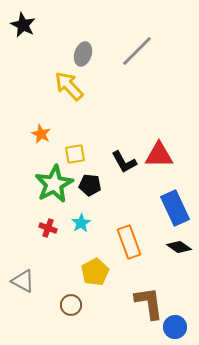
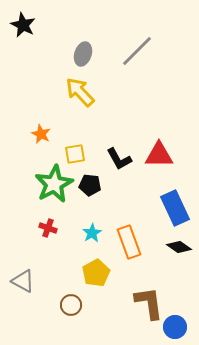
yellow arrow: moved 11 px right, 6 px down
black L-shape: moved 5 px left, 3 px up
cyan star: moved 11 px right, 10 px down
yellow pentagon: moved 1 px right, 1 px down
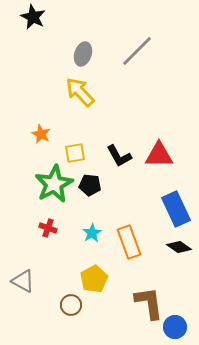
black star: moved 10 px right, 8 px up
yellow square: moved 1 px up
black L-shape: moved 3 px up
blue rectangle: moved 1 px right, 1 px down
yellow pentagon: moved 2 px left, 6 px down
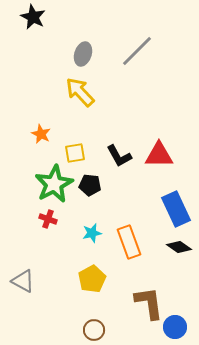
red cross: moved 9 px up
cyan star: rotated 18 degrees clockwise
yellow pentagon: moved 2 px left
brown circle: moved 23 px right, 25 px down
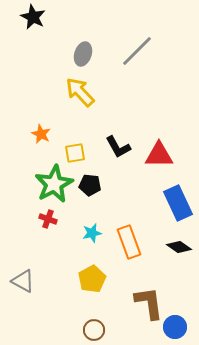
black L-shape: moved 1 px left, 9 px up
blue rectangle: moved 2 px right, 6 px up
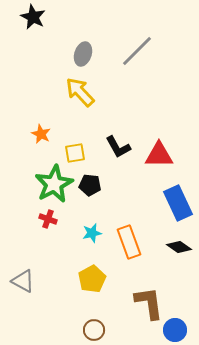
blue circle: moved 3 px down
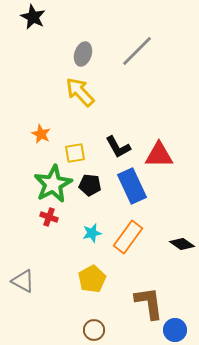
green star: moved 1 px left
blue rectangle: moved 46 px left, 17 px up
red cross: moved 1 px right, 2 px up
orange rectangle: moved 1 px left, 5 px up; rotated 56 degrees clockwise
black diamond: moved 3 px right, 3 px up
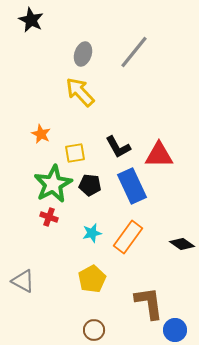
black star: moved 2 px left, 3 px down
gray line: moved 3 px left, 1 px down; rotated 6 degrees counterclockwise
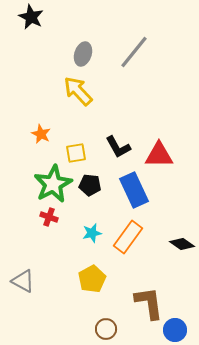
black star: moved 3 px up
yellow arrow: moved 2 px left, 1 px up
yellow square: moved 1 px right
blue rectangle: moved 2 px right, 4 px down
brown circle: moved 12 px right, 1 px up
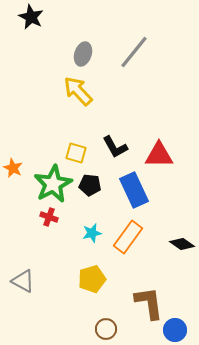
orange star: moved 28 px left, 34 px down
black L-shape: moved 3 px left
yellow square: rotated 25 degrees clockwise
yellow pentagon: rotated 12 degrees clockwise
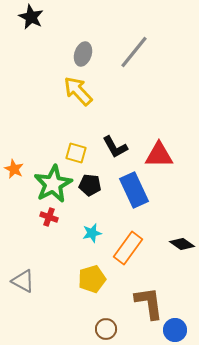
orange star: moved 1 px right, 1 px down
orange rectangle: moved 11 px down
